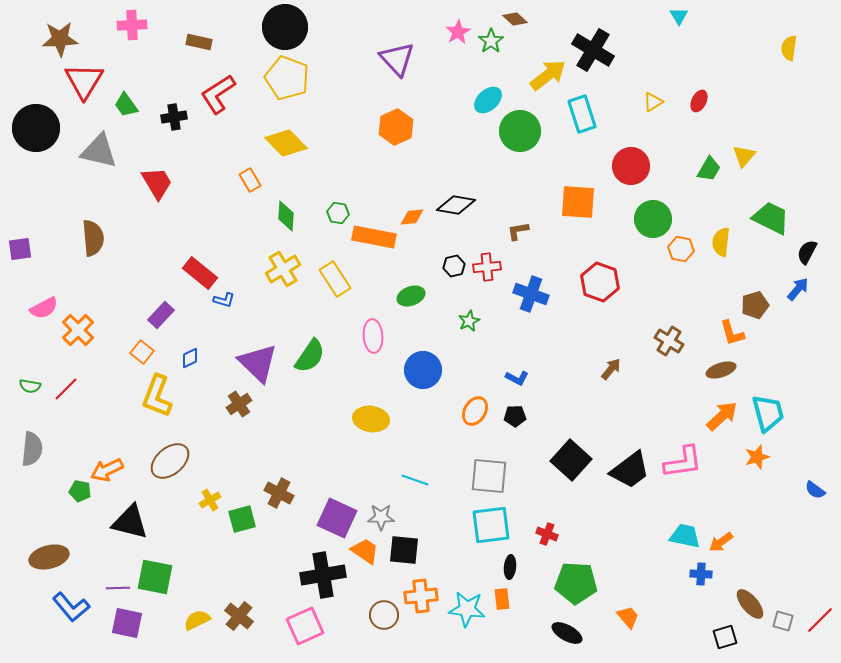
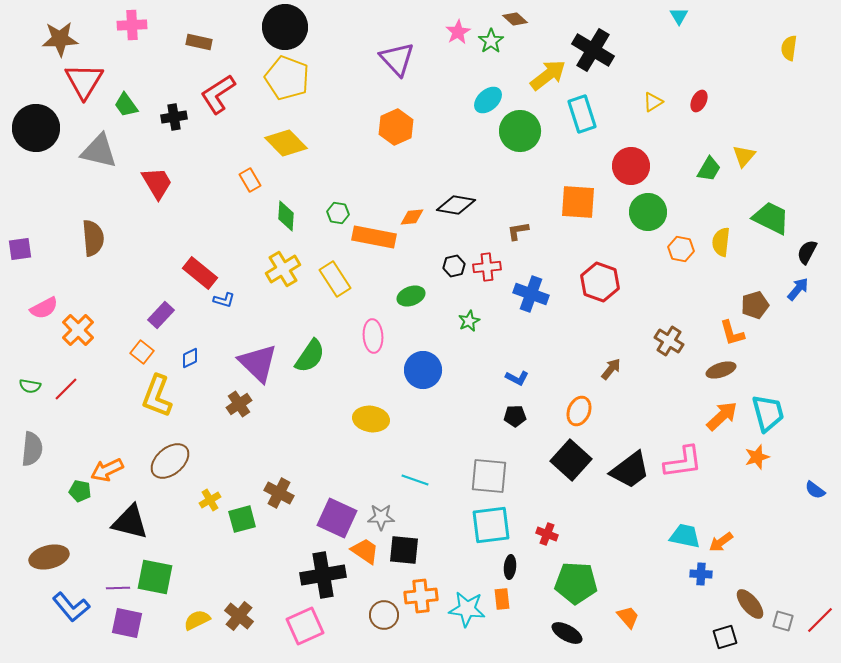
green circle at (653, 219): moved 5 px left, 7 px up
orange ellipse at (475, 411): moved 104 px right; rotated 8 degrees counterclockwise
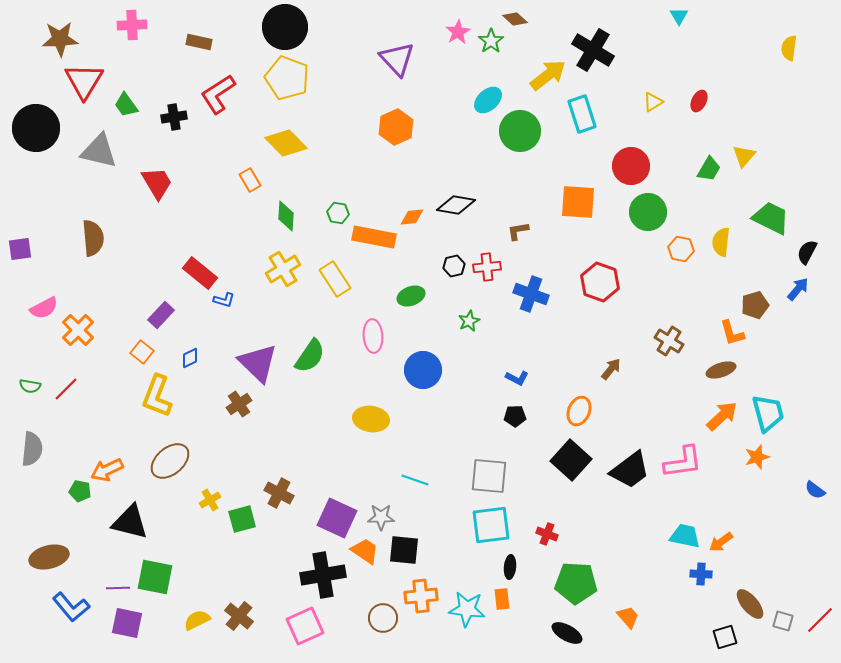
brown circle at (384, 615): moved 1 px left, 3 px down
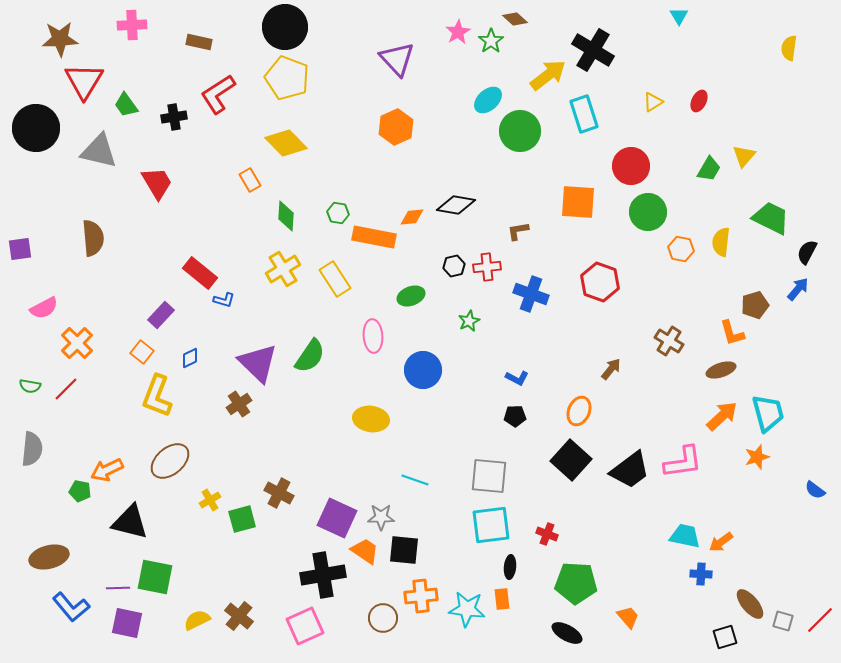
cyan rectangle at (582, 114): moved 2 px right
orange cross at (78, 330): moved 1 px left, 13 px down
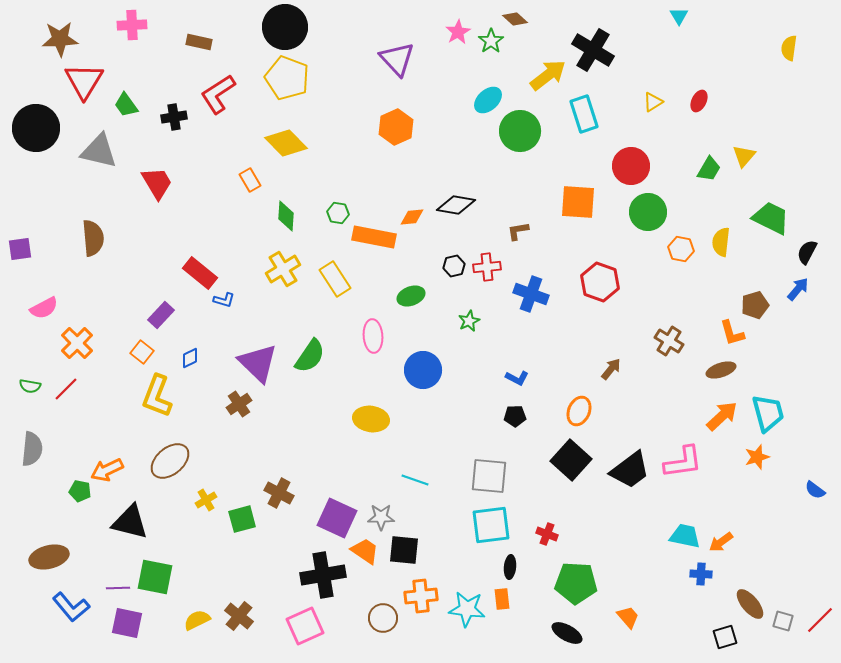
yellow cross at (210, 500): moved 4 px left
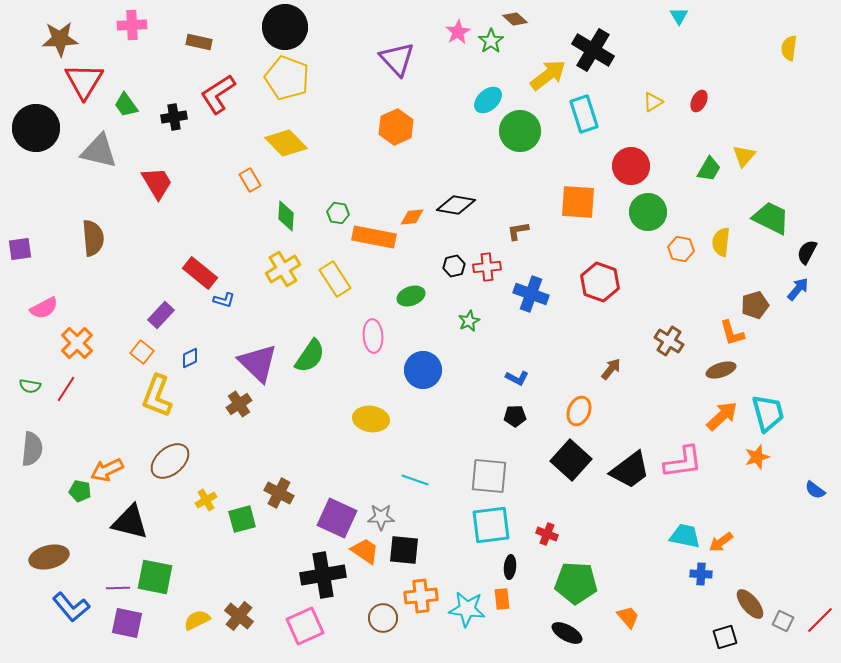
red line at (66, 389): rotated 12 degrees counterclockwise
gray square at (783, 621): rotated 10 degrees clockwise
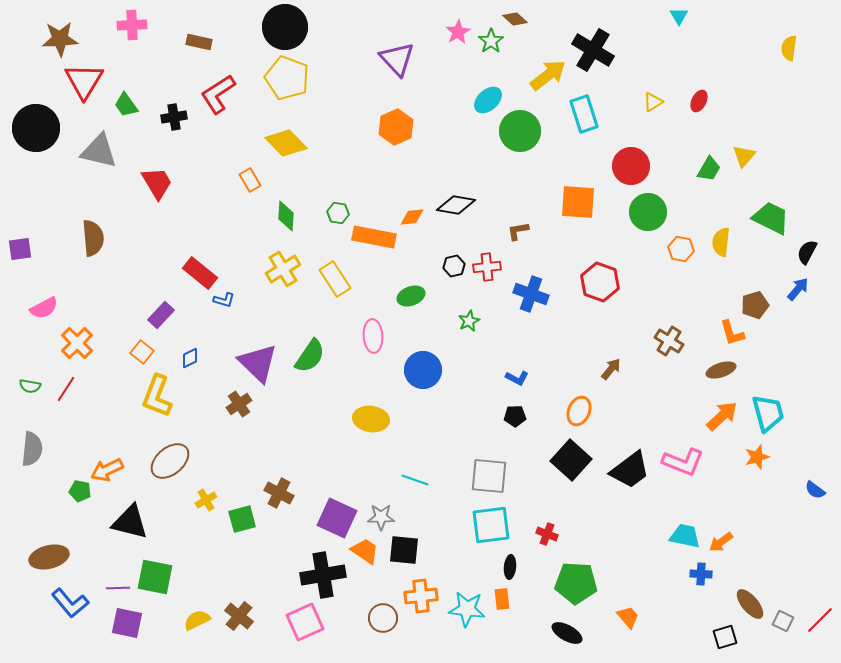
pink L-shape at (683, 462): rotated 30 degrees clockwise
blue L-shape at (71, 607): moved 1 px left, 4 px up
pink square at (305, 626): moved 4 px up
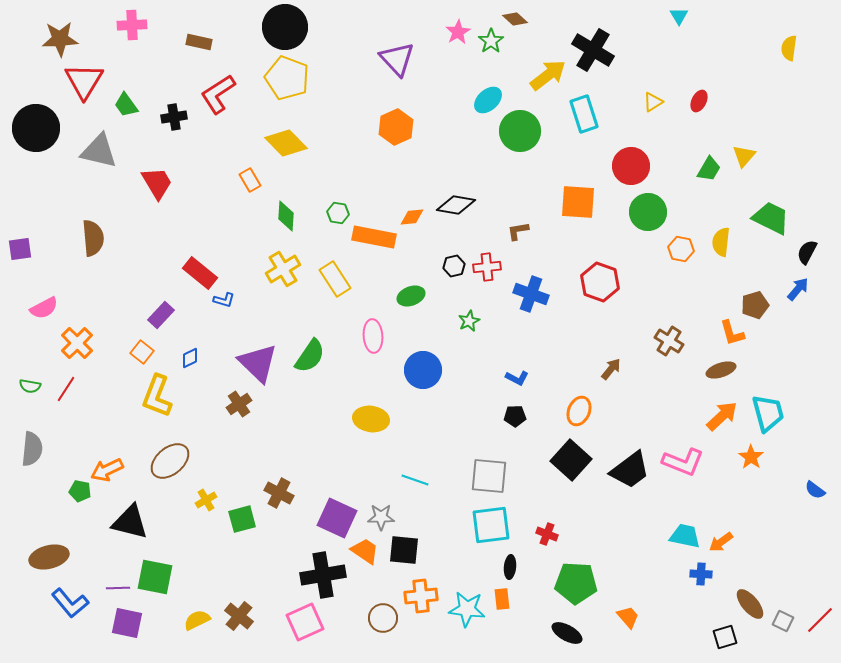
orange star at (757, 457): moved 6 px left; rotated 20 degrees counterclockwise
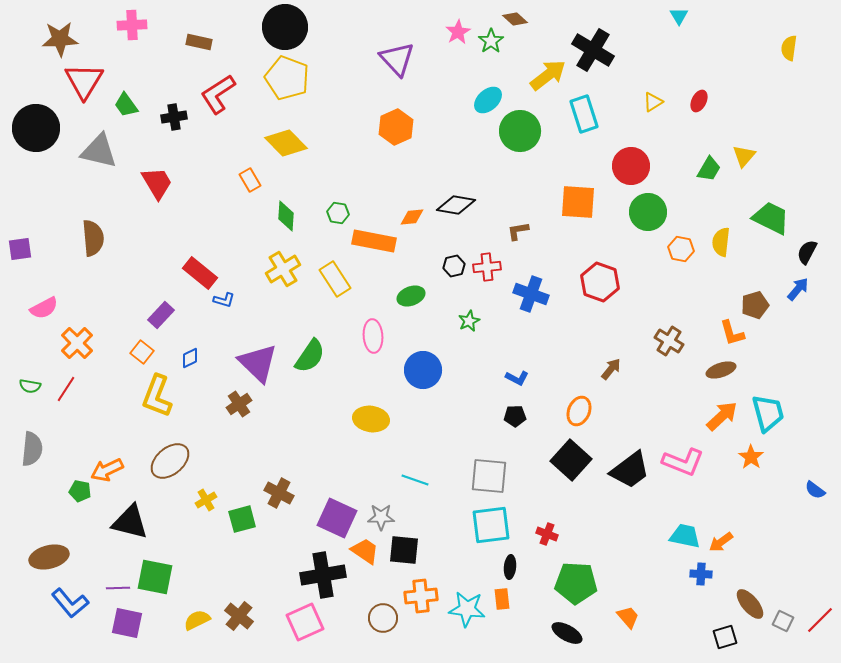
orange rectangle at (374, 237): moved 4 px down
